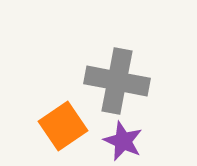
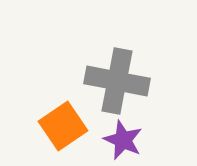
purple star: moved 1 px up
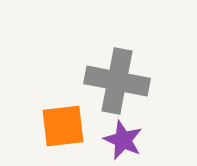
orange square: rotated 27 degrees clockwise
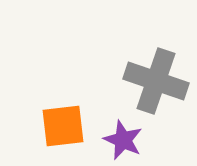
gray cross: moved 39 px right; rotated 8 degrees clockwise
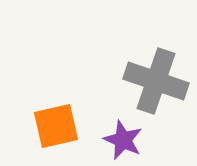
orange square: moved 7 px left; rotated 6 degrees counterclockwise
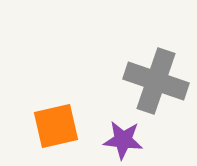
purple star: rotated 18 degrees counterclockwise
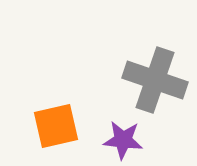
gray cross: moved 1 px left, 1 px up
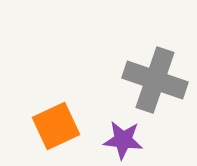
orange square: rotated 12 degrees counterclockwise
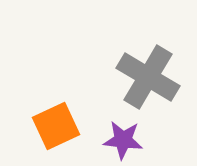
gray cross: moved 7 px left, 3 px up; rotated 12 degrees clockwise
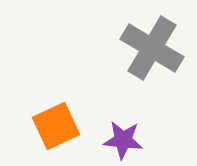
gray cross: moved 4 px right, 29 px up
